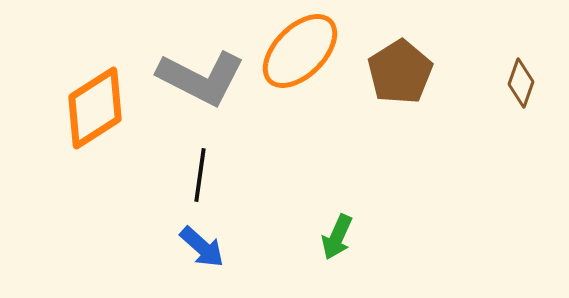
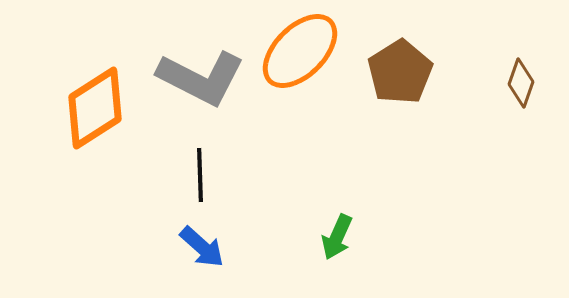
black line: rotated 10 degrees counterclockwise
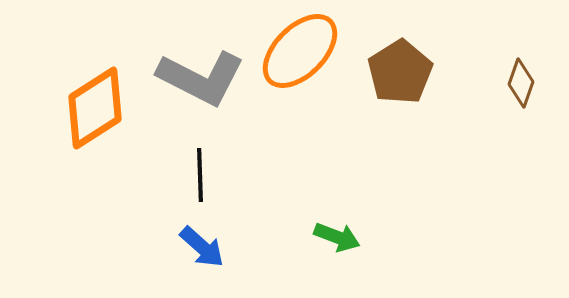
green arrow: rotated 93 degrees counterclockwise
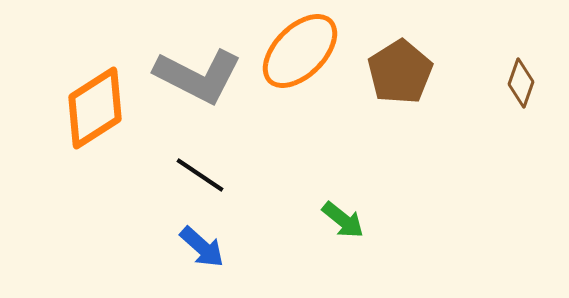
gray L-shape: moved 3 px left, 2 px up
black line: rotated 54 degrees counterclockwise
green arrow: moved 6 px right, 17 px up; rotated 18 degrees clockwise
